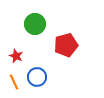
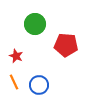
red pentagon: rotated 20 degrees clockwise
blue circle: moved 2 px right, 8 px down
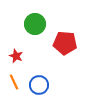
red pentagon: moved 1 px left, 2 px up
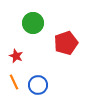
green circle: moved 2 px left, 1 px up
red pentagon: moved 1 px right; rotated 25 degrees counterclockwise
blue circle: moved 1 px left
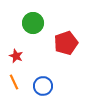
blue circle: moved 5 px right, 1 px down
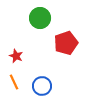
green circle: moved 7 px right, 5 px up
blue circle: moved 1 px left
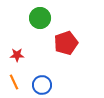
red star: moved 1 px right, 1 px up; rotated 24 degrees counterclockwise
blue circle: moved 1 px up
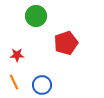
green circle: moved 4 px left, 2 px up
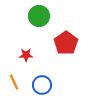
green circle: moved 3 px right
red pentagon: rotated 15 degrees counterclockwise
red star: moved 9 px right
